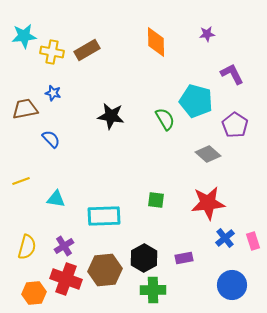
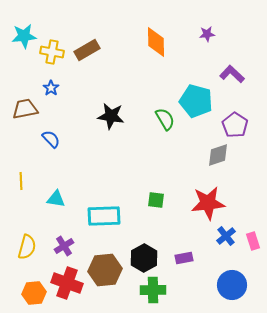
purple L-shape: rotated 20 degrees counterclockwise
blue star: moved 2 px left, 5 px up; rotated 21 degrees clockwise
gray diamond: moved 10 px right, 1 px down; rotated 60 degrees counterclockwise
yellow line: rotated 72 degrees counterclockwise
blue cross: moved 1 px right, 2 px up
red cross: moved 1 px right, 4 px down
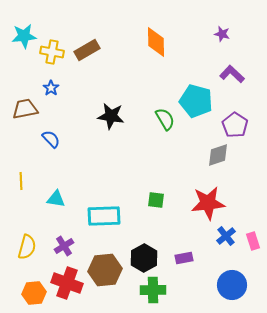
purple star: moved 15 px right; rotated 21 degrees clockwise
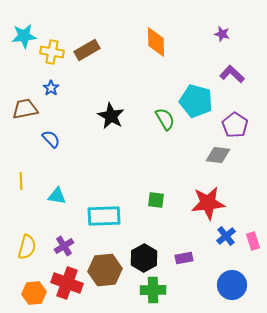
black star: rotated 20 degrees clockwise
gray diamond: rotated 25 degrees clockwise
cyan triangle: moved 1 px right, 3 px up
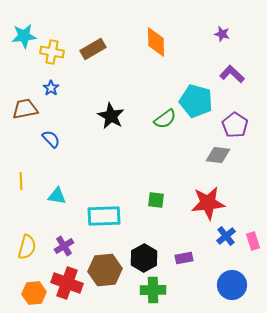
brown rectangle: moved 6 px right, 1 px up
green semicircle: rotated 85 degrees clockwise
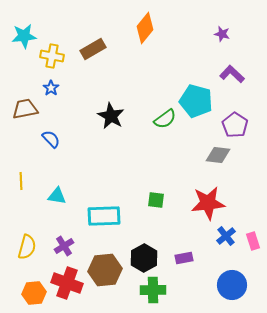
orange diamond: moved 11 px left, 14 px up; rotated 40 degrees clockwise
yellow cross: moved 4 px down
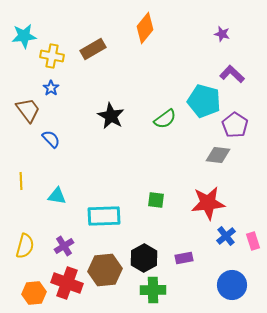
cyan pentagon: moved 8 px right
brown trapezoid: moved 3 px right, 1 px down; rotated 64 degrees clockwise
yellow semicircle: moved 2 px left, 1 px up
